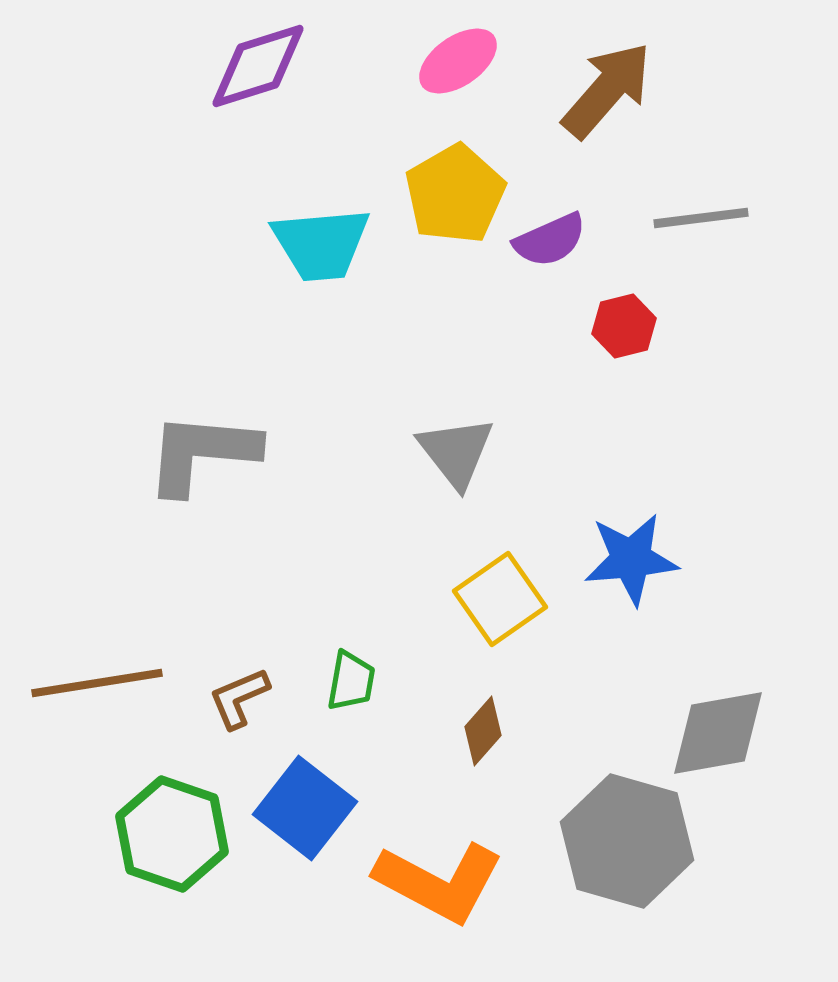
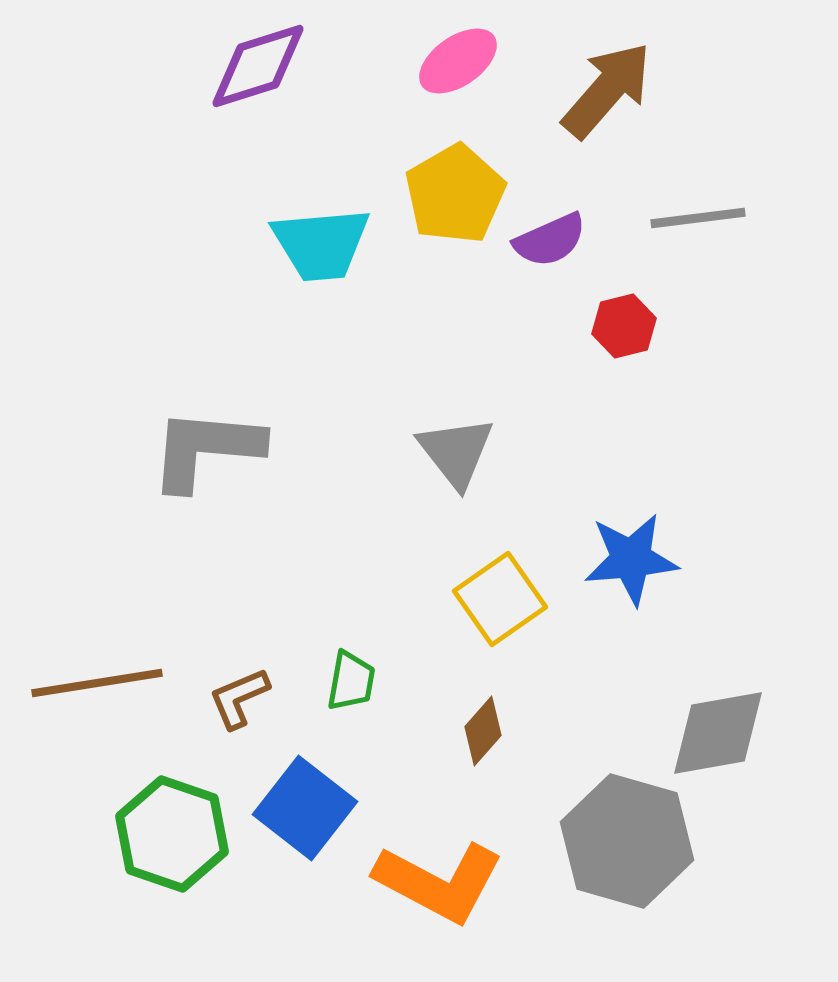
gray line: moved 3 px left
gray L-shape: moved 4 px right, 4 px up
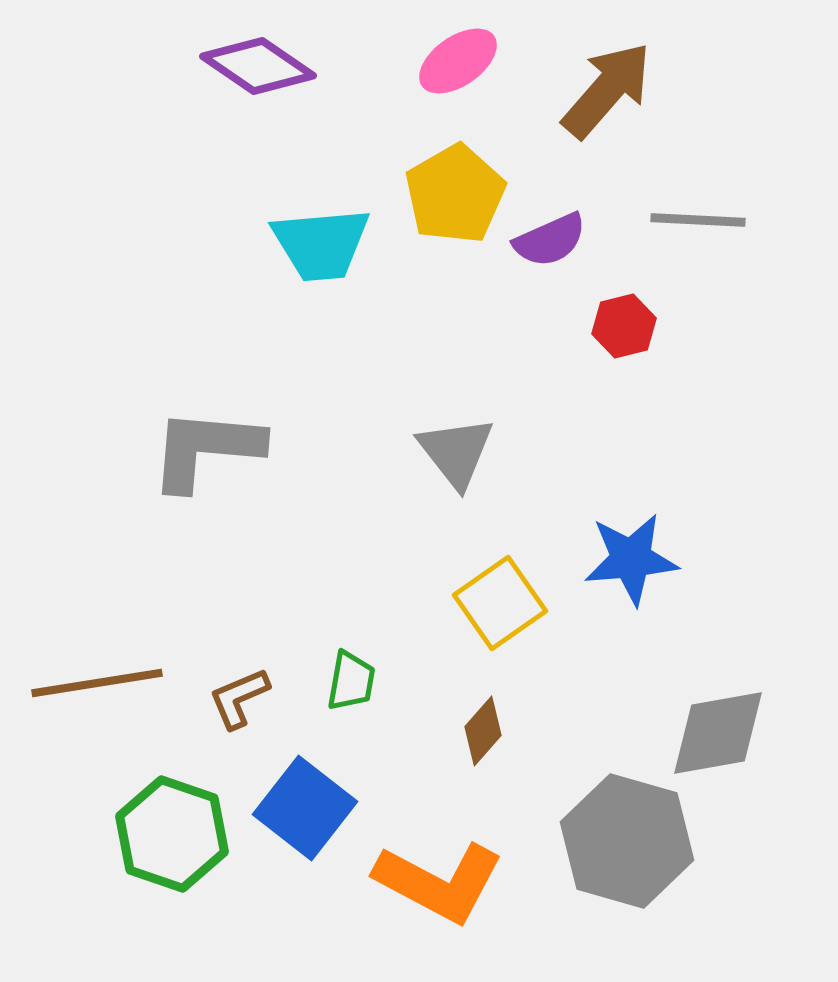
purple diamond: rotated 52 degrees clockwise
gray line: moved 2 px down; rotated 10 degrees clockwise
yellow square: moved 4 px down
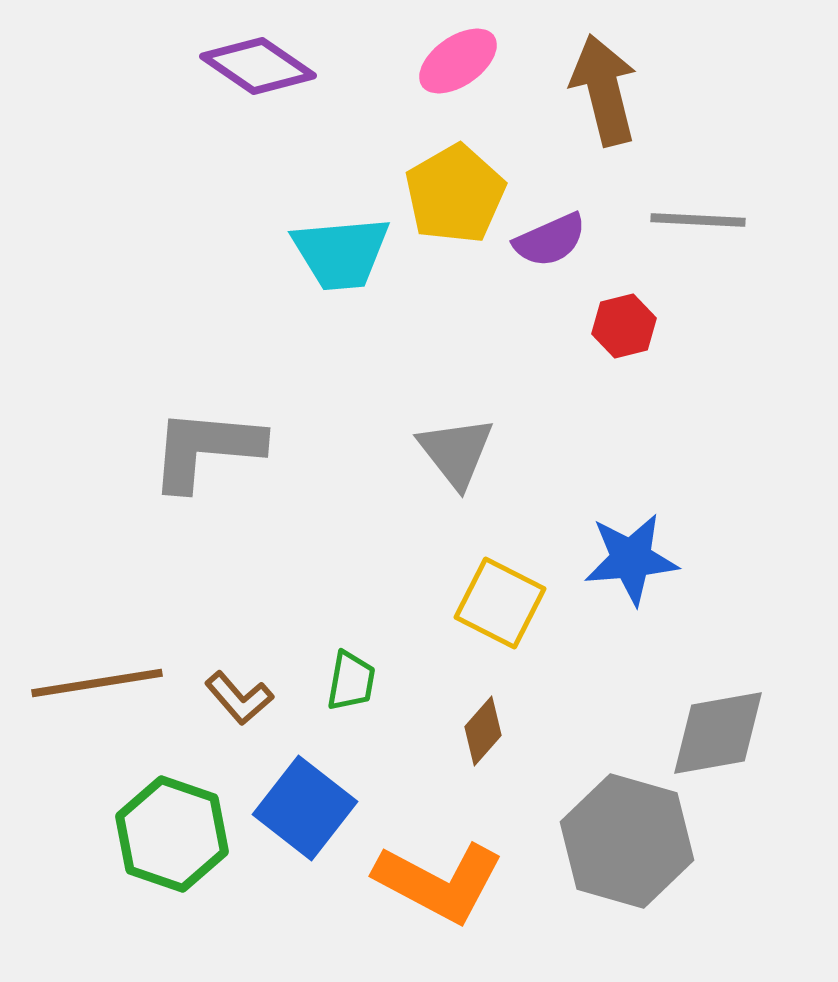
brown arrow: moved 3 px left; rotated 55 degrees counterclockwise
cyan trapezoid: moved 20 px right, 9 px down
yellow square: rotated 28 degrees counterclockwise
brown L-shape: rotated 108 degrees counterclockwise
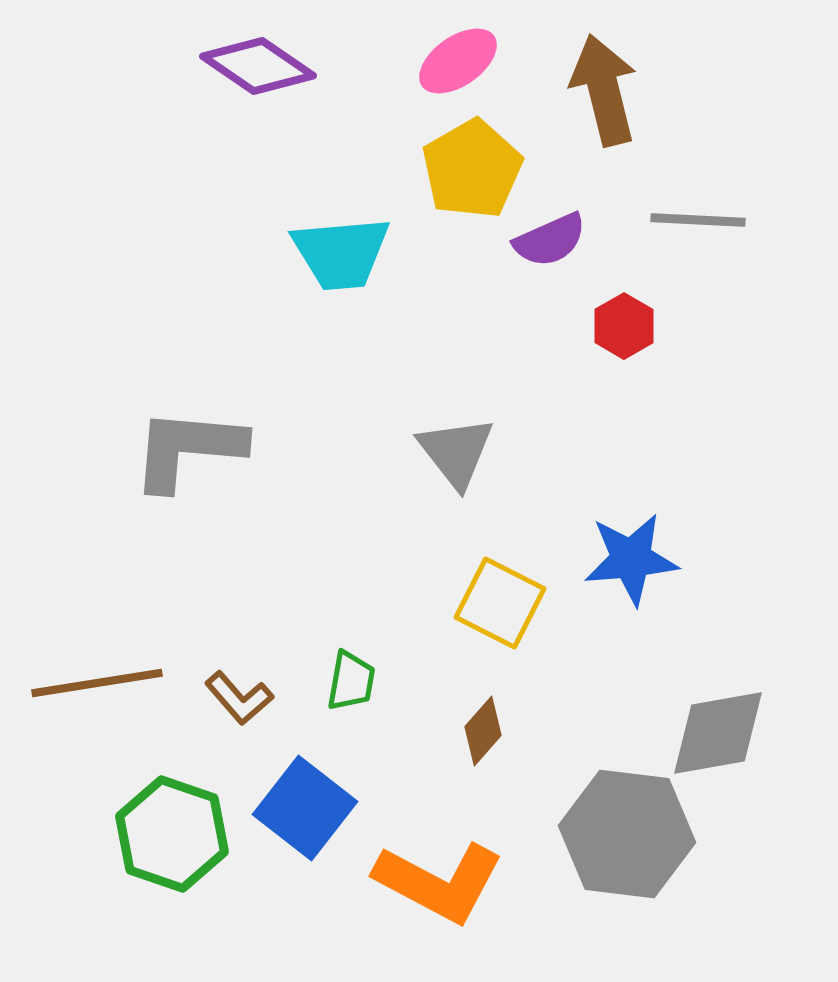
yellow pentagon: moved 17 px right, 25 px up
red hexagon: rotated 16 degrees counterclockwise
gray L-shape: moved 18 px left
gray hexagon: moved 7 px up; rotated 9 degrees counterclockwise
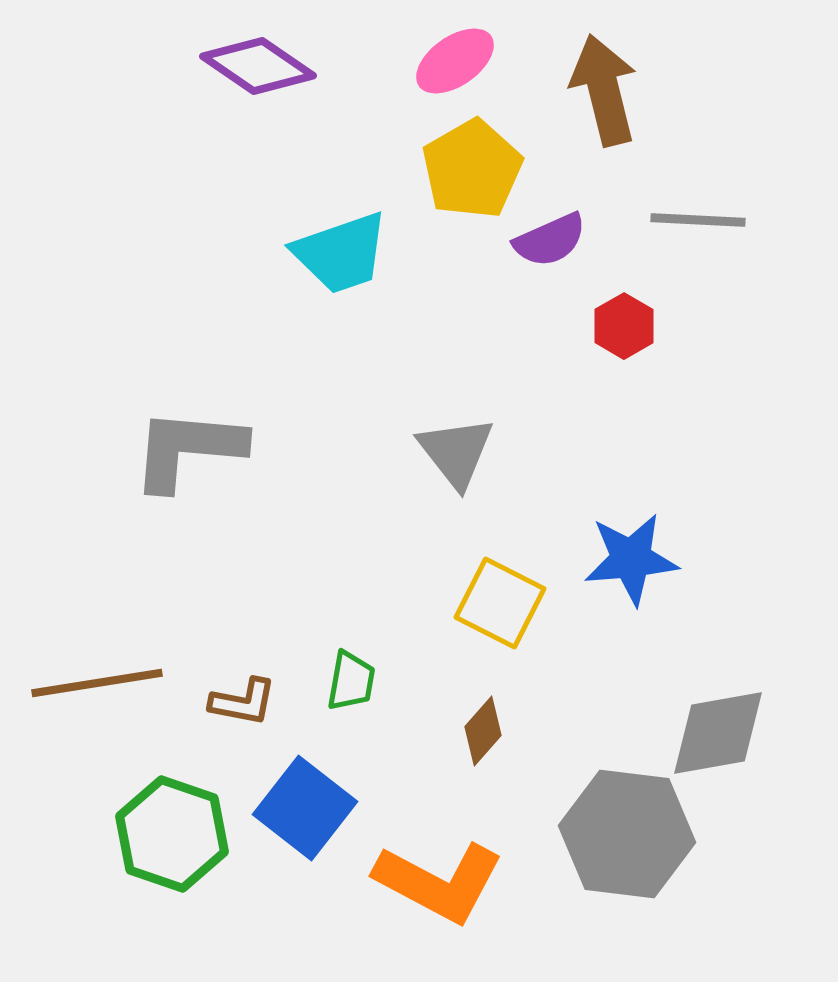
pink ellipse: moved 3 px left
cyan trapezoid: rotated 14 degrees counterclockwise
brown L-shape: moved 4 px right, 4 px down; rotated 38 degrees counterclockwise
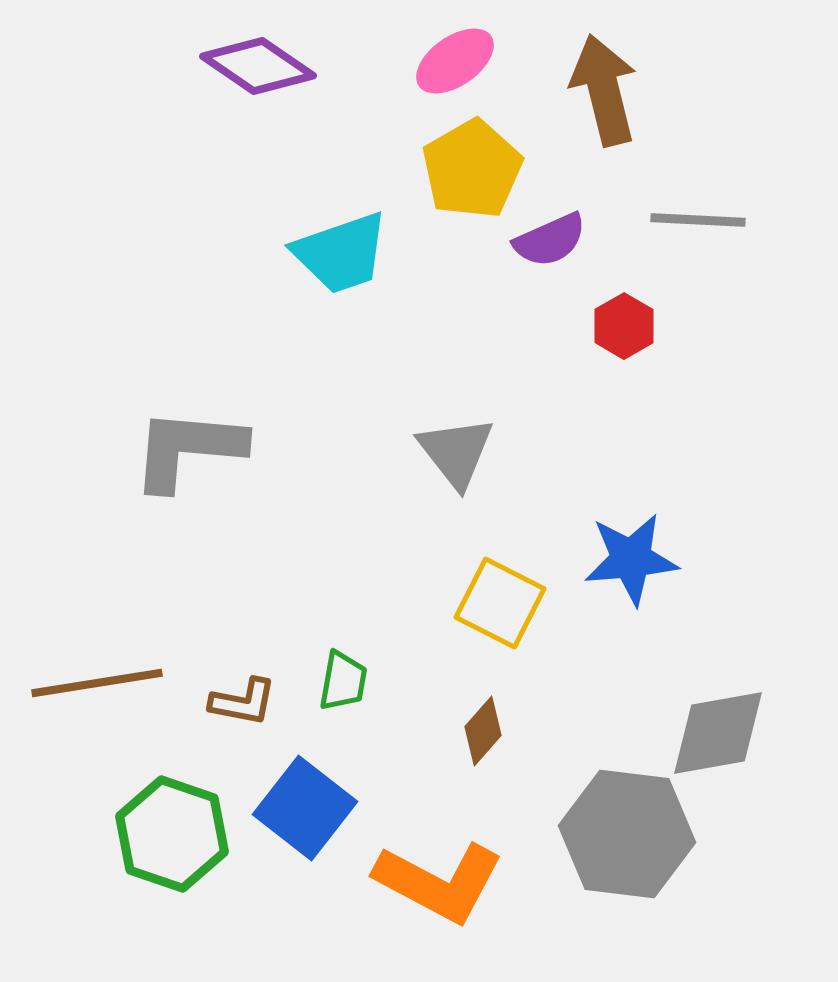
green trapezoid: moved 8 px left
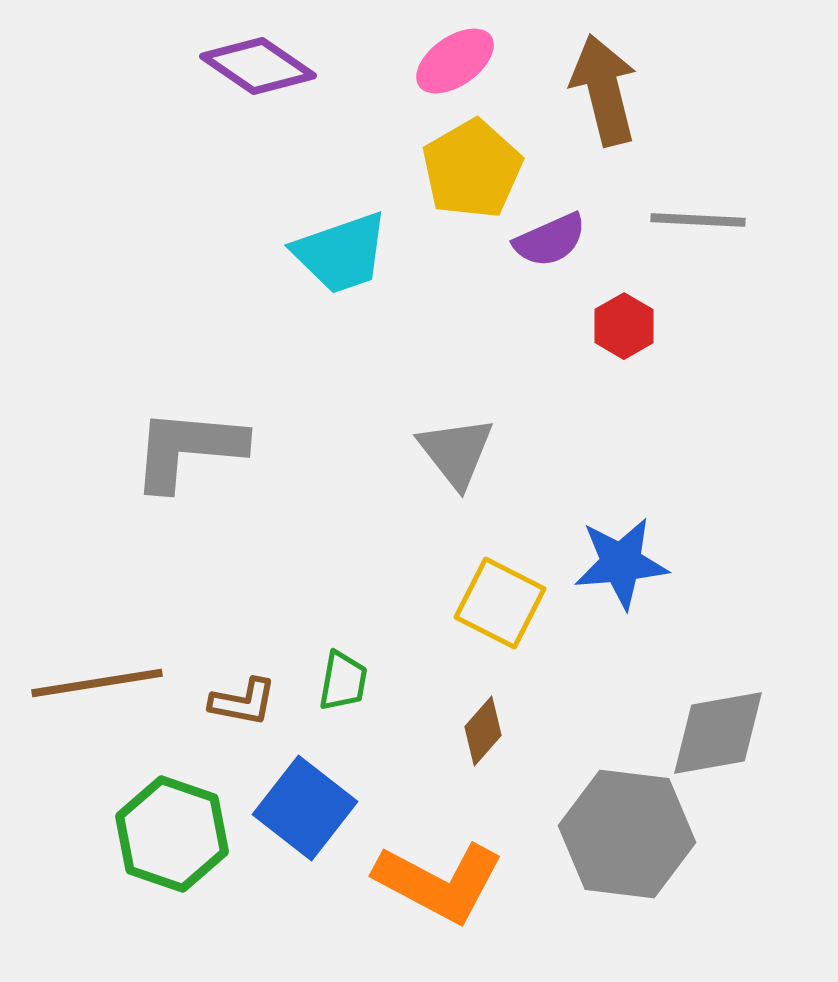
blue star: moved 10 px left, 4 px down
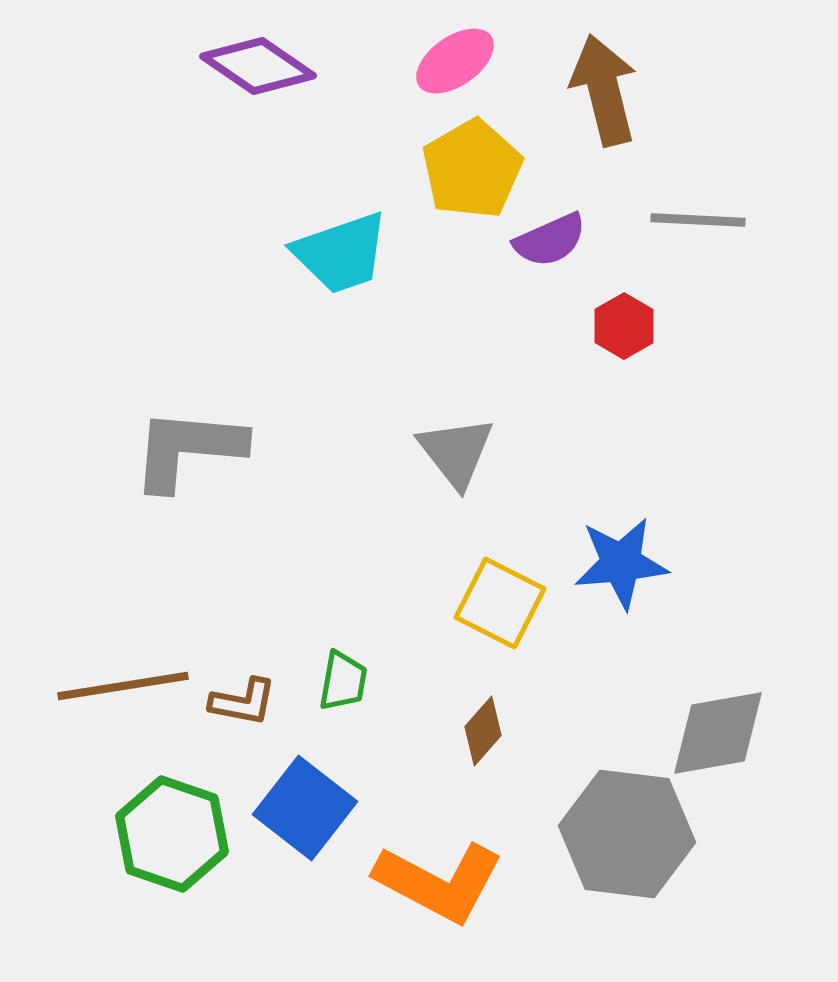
brown line: moved 26 px right, 3 px down
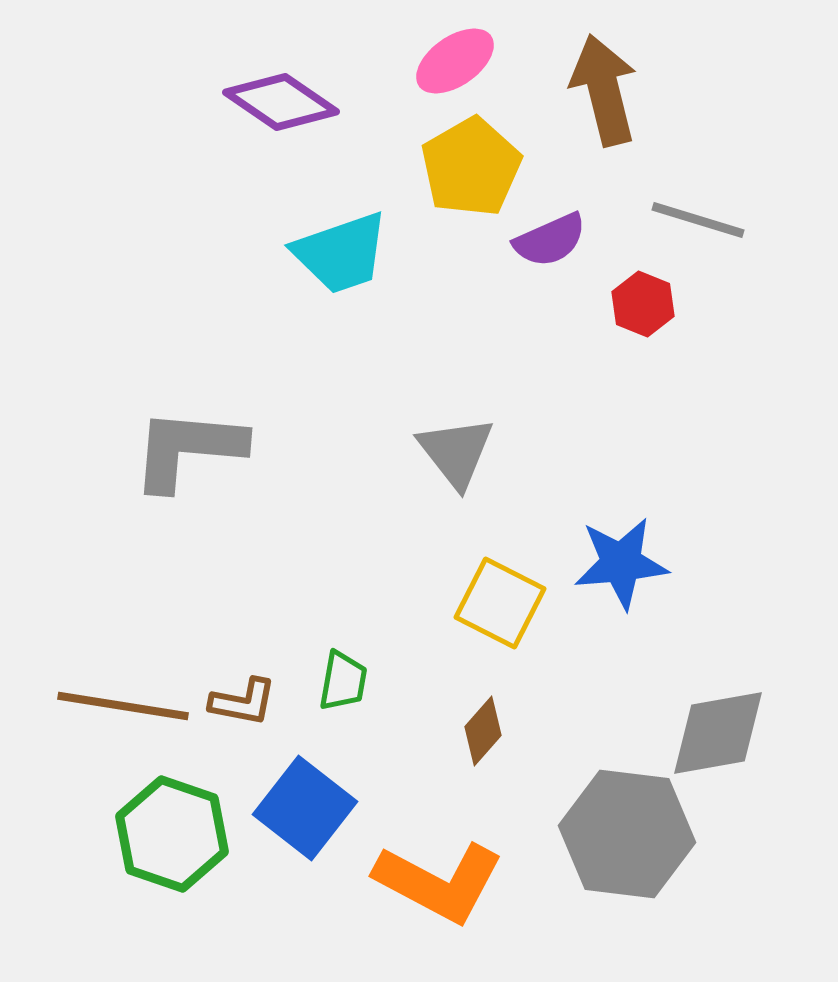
purple diamond: moved 23 px right, 36 px down
yellow pentagon: moved 1 px left, 2 px up
gray line: rotated 14 degrees clockwise
red hexagon: moved 19 px right, 22 px up; rotated 8 degrees counterclockwise
brown line: moved 20 px down; rotated 18 degrees clockwise
